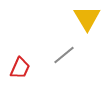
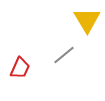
yellow triangle: moved 2 px down
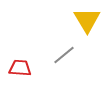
red trapezoid: rotated 110 degrees counterclockwise
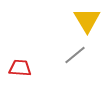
gray line: moved 11 px right
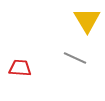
gray line: moved 3 px down; rotated 65 degrees clockwise
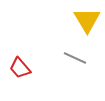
red trapezoid: rotated 135 degrees counterclockwise
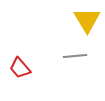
gray line: moved 2 px up; rotated 30 degrees counterclockwise
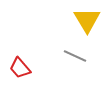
gray line: rotated 30 degrees clockwise
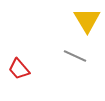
red trapezoid: moved 1 px left, 1 px down
